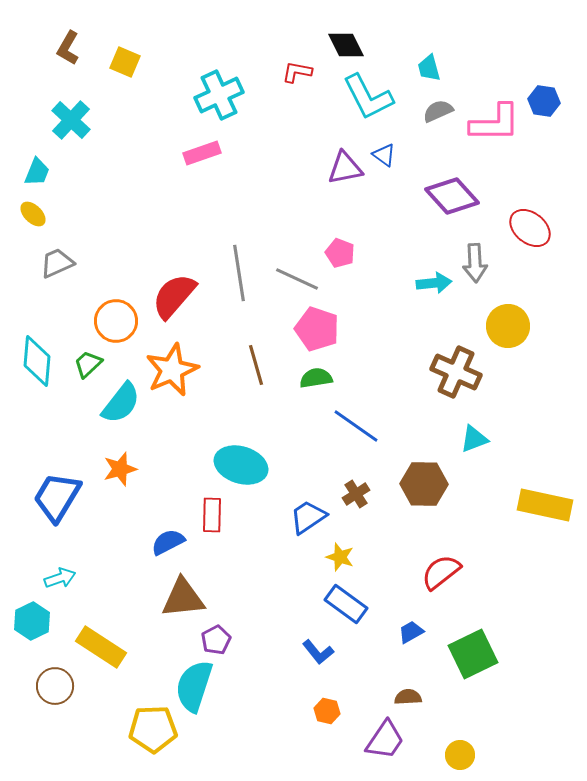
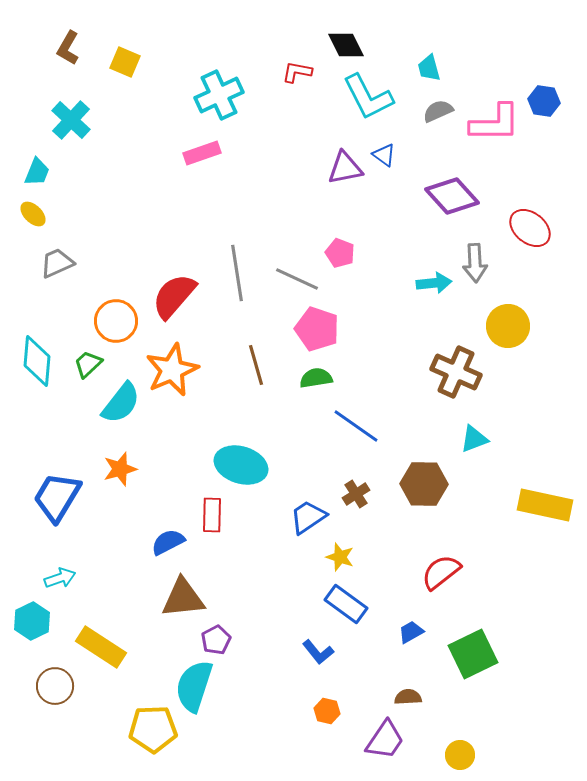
gray line at (239, 273): moved 2 px left
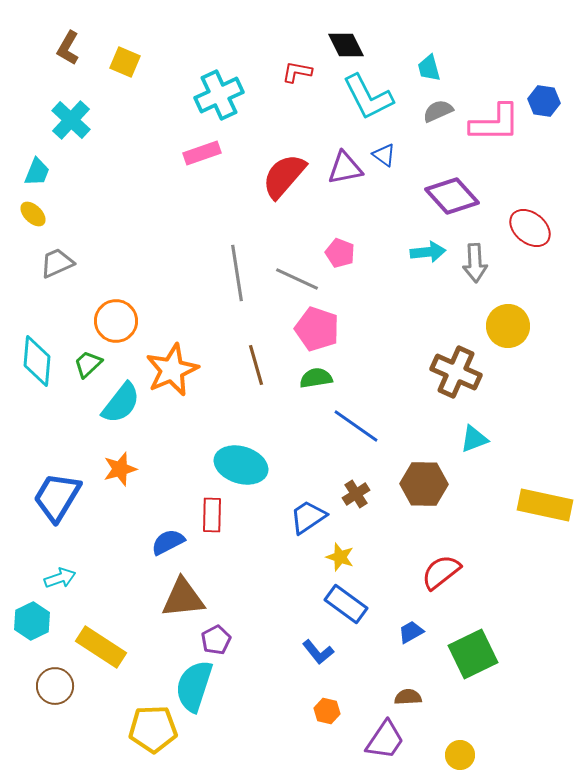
cyan arrow at (434, 283): moved 6 px left, 31 px up
red semicircle at (174, 296): moved 110 px right, 120 px up
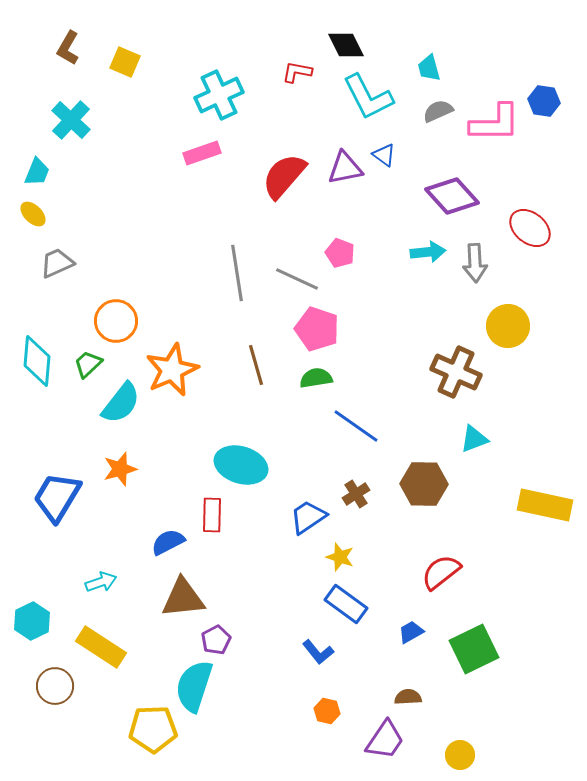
cyan arrow at (60, 578): moved 41 px right, 4 px down
green square at (473, 654): moved 1 px right, 5 px up
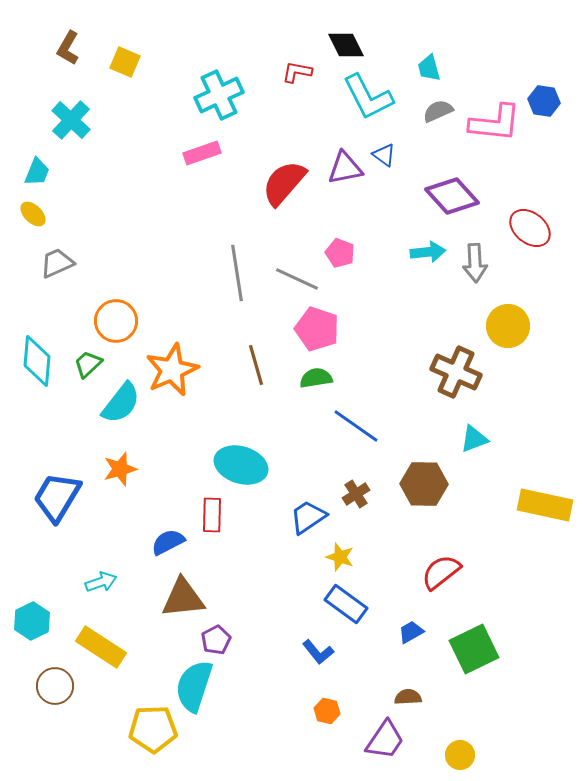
pink L-shape at (495, 123): rotated 6 degrees clockwise
red semicircle at (284, 176): moved 7 px down
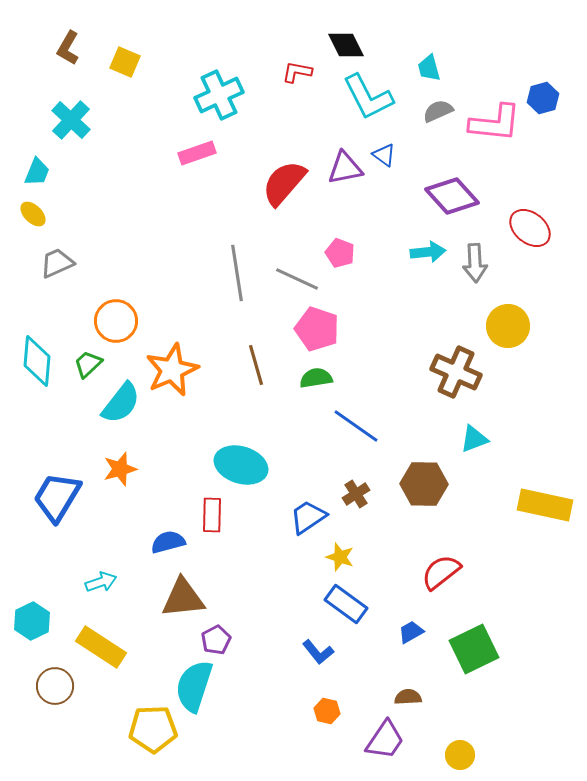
blue hexagon at (544, 101): moved 1 px left, 3 px up; rotated 24 degrees counterclockwise
pink rectangle at (202, 153): moved 5 px left
blue semicircle at (168, 542): rotated 12 degrees clockwise
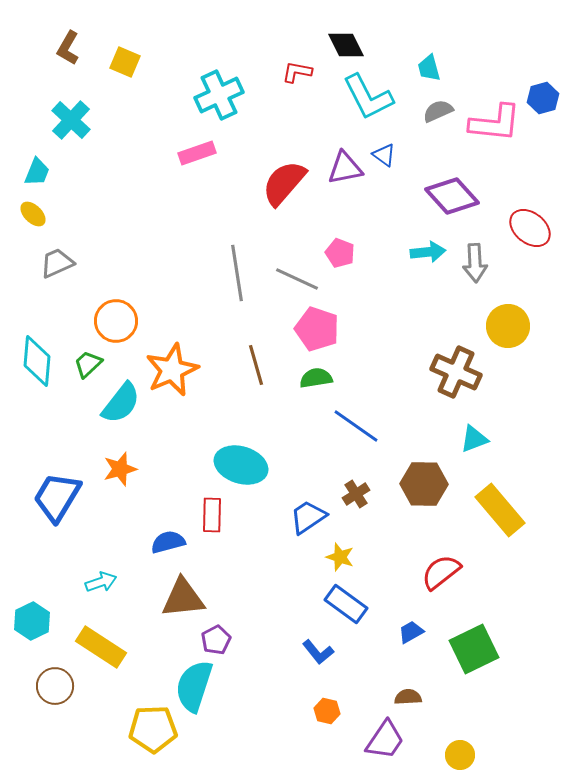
yellow rectangle at (545, 505): moved 45 px left, 5 px down; rotated 38 degrees clockwise
